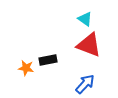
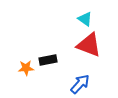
orange star: rotated 14 degrees counterclockwise
blue arrow: moved 5 px left
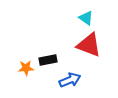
cyan triangle: moved 1 px right, 1 px up
blue arrow: moved 10 px left, 4 px up; rotated 25 degrees clockwise
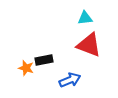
cyan triangle: moved 1 px left; rotated 42 degrees counterclockwise
black rectangle: moved 4 px left
orange star: rotated 21 degrees clockwise
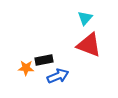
cyan triangle: rotated 42 degrees counterclockwise
orange star: rotated 14 degrees counterclockwise
blue arrow: moved 12 px left, 4 px up
